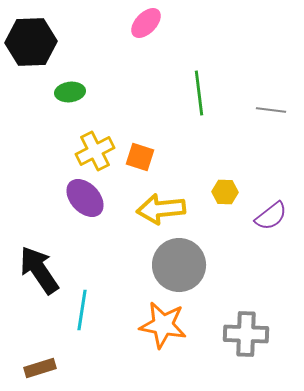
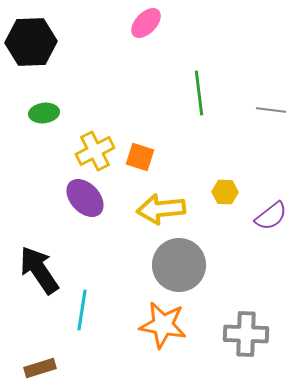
green ellipse: moved 26 px left, 21 px down
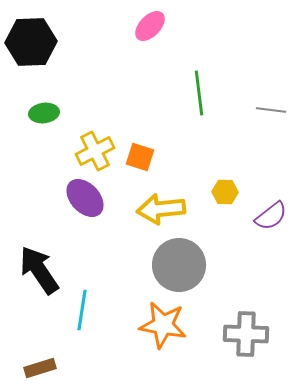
pink ellipse: moved 4 px right, 3 px down
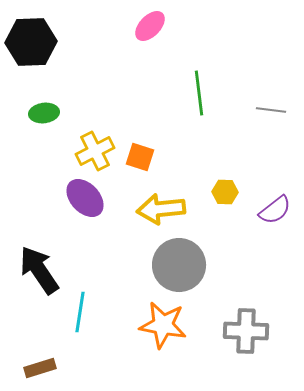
purple semicircle: moved 4 px right, 6 px up
cyan line: moved 2 px left, 2 px down
gray cross: moved 3 px up
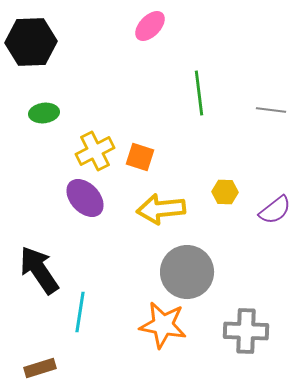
gray circle: moved 8 px right, 7 px down
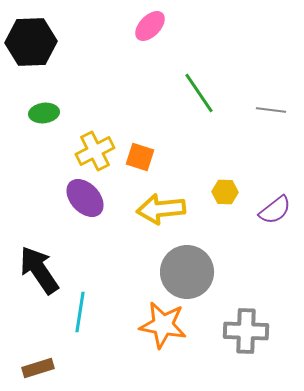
green line: rotated 27 degrees counterclockwise
brown rectangle: moved 2 px left
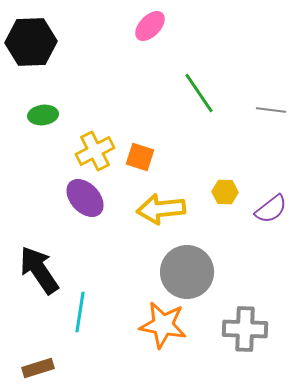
green ellipse: moved 1 px left, 2 px down
purple semicircle: moved 4 px left, 1 px up
gray cross: moved 1 px left, 2 px up
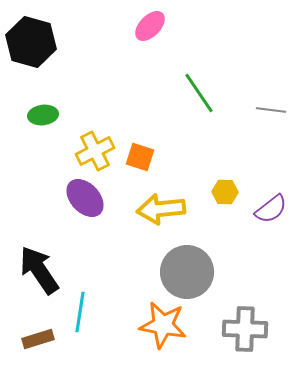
black hexagon: rotated 18 degrees clockwise
brown rectangle: moved 29 px up
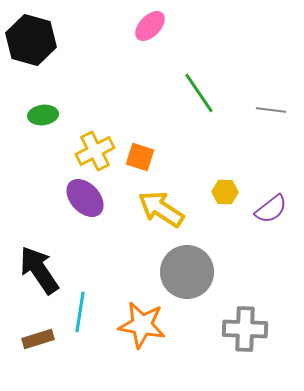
black hexagon: moved 2 px up
yellow arrow: rotated 39 degrees clockwise
orange star: moved 21 px left
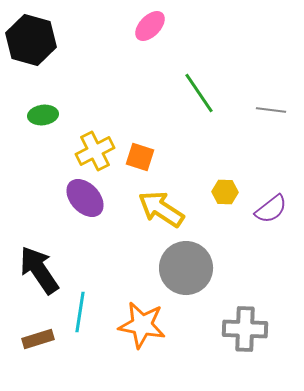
gray circle: moved 1 px left, 4 px up
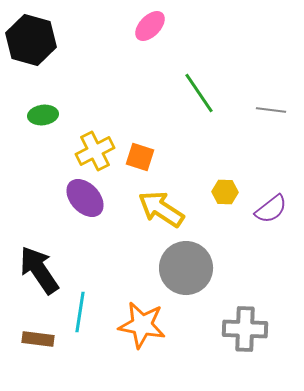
brown rectangle: rotated 24 degrees clockwise
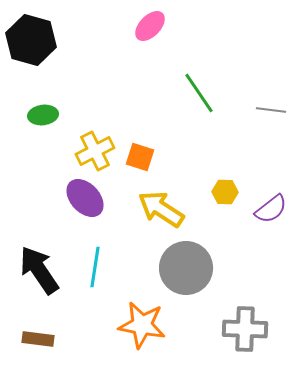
cyan line: moved 15 px right, 45 px up
